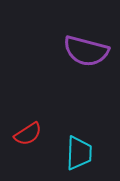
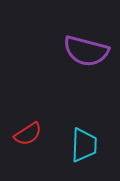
cyan trapezoid: moved 5 px right, 8 px up
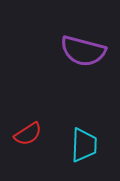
purple semicircle: moved 3 px left
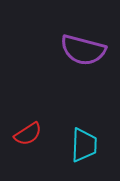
purple semicircle: moved 1 px up
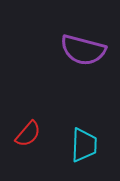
red semicircle: rotated 16 degrees counterclockwise
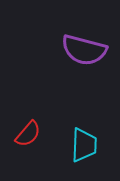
purple semicircle: moved 1 px right
